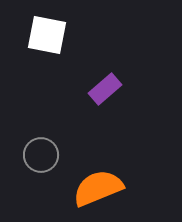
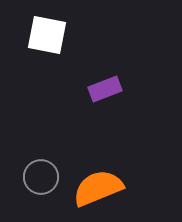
purple rectangle: rotated 20 degrees clockwise
gray circle: moved 22 px down
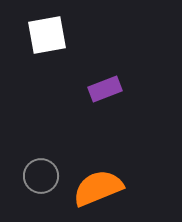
white square: rotated 21 degrees counterclockwise
gray circle: moved 1 px up
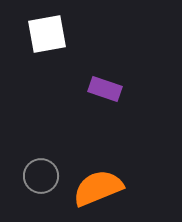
white square: moved 1 px up
purple rectangle: rotated 40 degrees clockwise
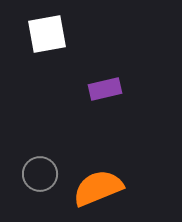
purple rectangle: rotated 32 degrees counterclockwise
gray circle: moved 1 px left, 2 px up
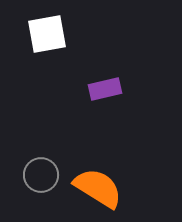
gray circle: moved 1 px right, 1 px down
orange semicircle: rotated 54 degrees clockwise
